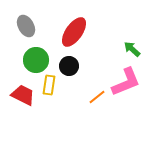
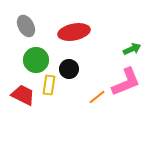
red ellipse: rotated 44 degrees clockwise
green arrow: rotated 114 degrees clockwise
black circle: moved 3 px down
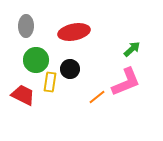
gray ellipse: rotated 30 degrees clockwise
green arrow: rotated 18 degrees counterclockwise
black circle: moved 1 px right
yellow rectangle: moved 1 px right, 3 px up
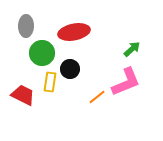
green circle: moved 6 px right, 7 px up
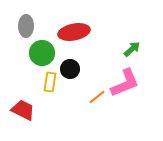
pink L-shape: moved 1 px left, 1 px down
red trapezoid: moved 15 px down
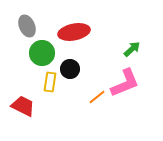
gray ellipse: moved 1 px right; rotated 25 degrees counterclockwise
red trapezoid: moved 4 px up
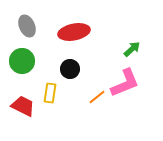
green circle: moved 20 px left, 8 px down
yellow rectangle: moved 11 px down
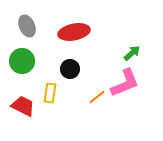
green arrow: moved 4 px down
